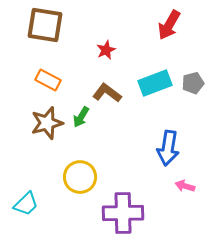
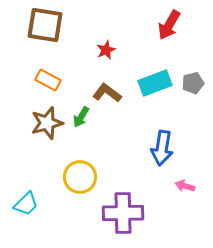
blue arrow: moved 6 px left
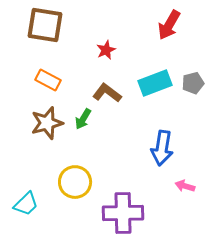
green arrow: moved 2 px right, 2 px down
yellow circle: moved 5 px left, 5 px down
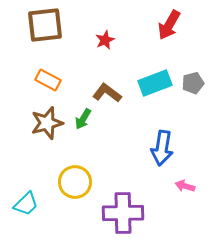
brown square: rotated 15 degrees counterclockwise
red star: moved 1 px left, 10 px up
